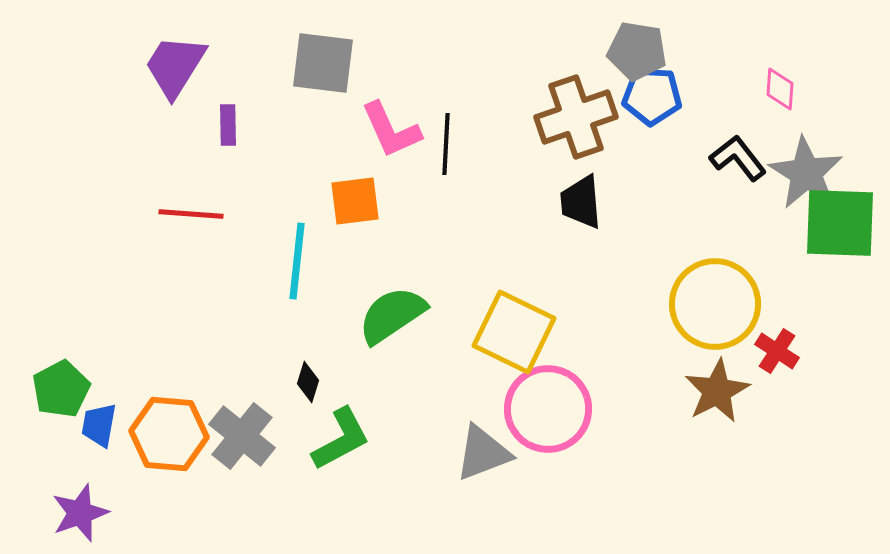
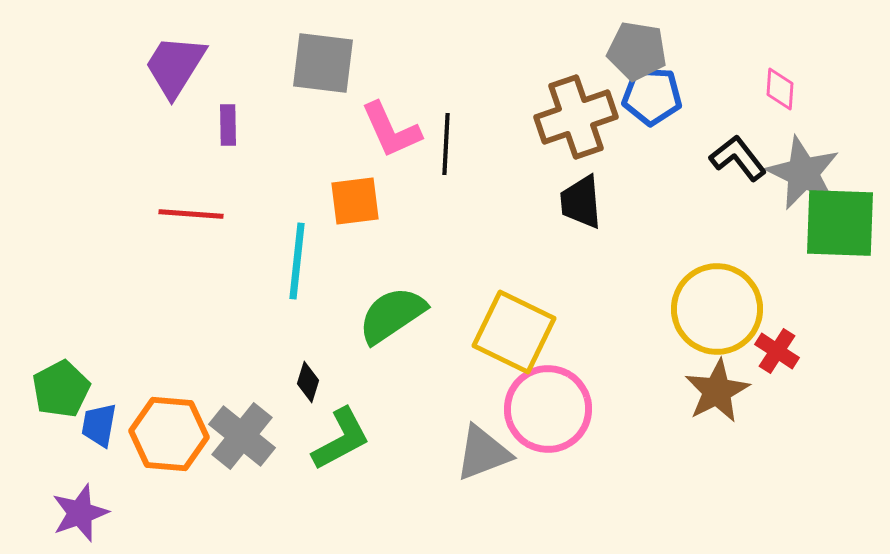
gray star: moved 3 px left; rotated 6 degrees counterclockwise
yellow circle: moved 2 px right, 5 px down
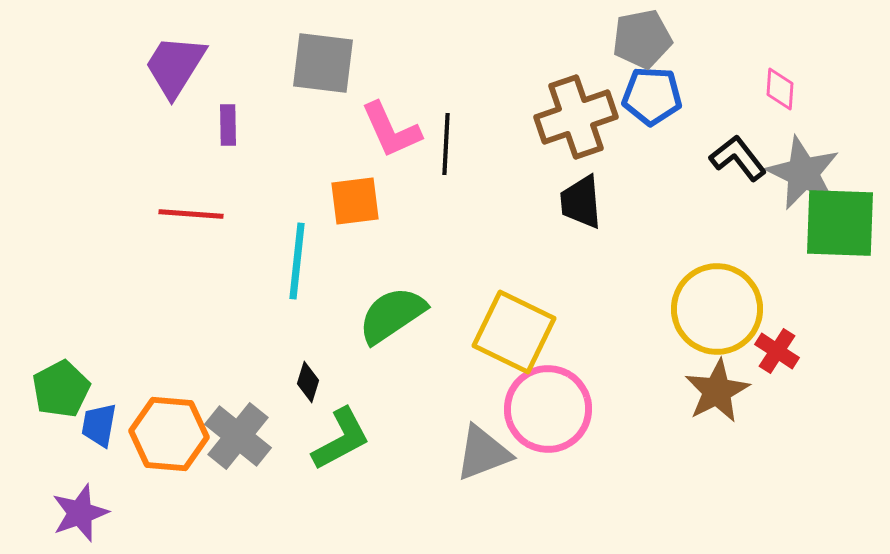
gray pentagon: moved 5 px right, 12 px up; rotated 20 degrees counterclockwise
gray cross: moved 4 px left
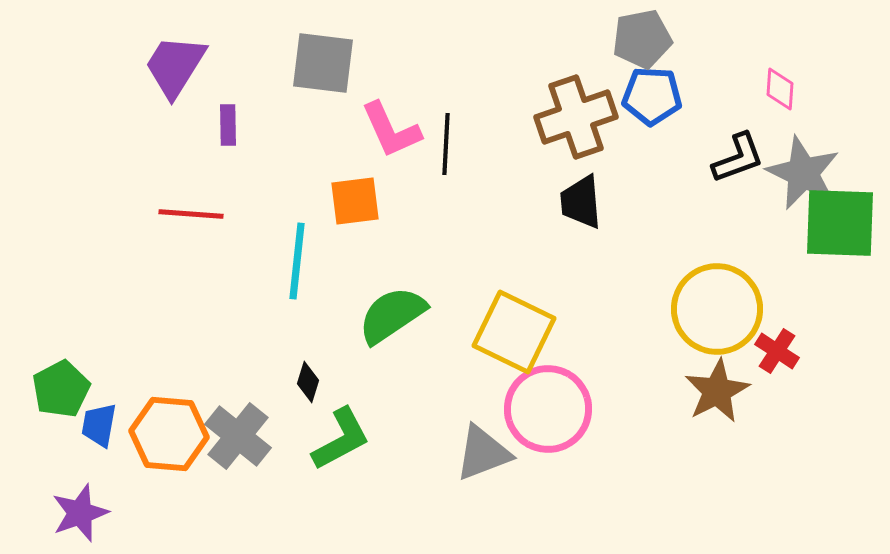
black L-shape: rotated 108 degrees clockwise
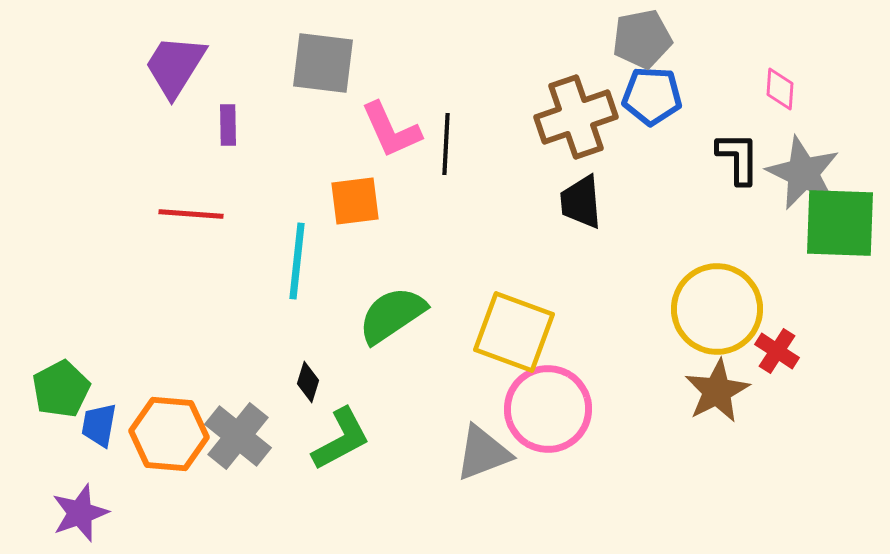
black L-shape: rotated 70 degrees counterclockwise
yellow square: rotated 6 degrees counterclockwise
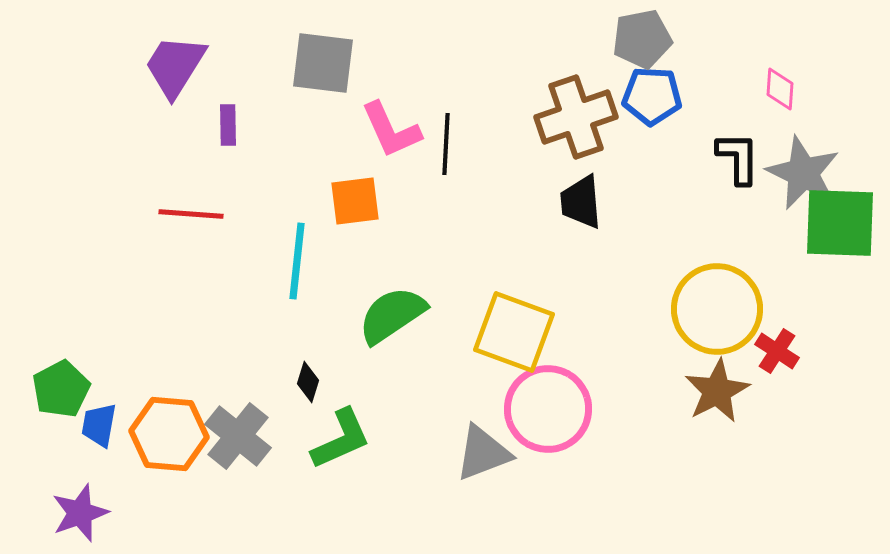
green L-shape: rotated 4 degrees clockwise
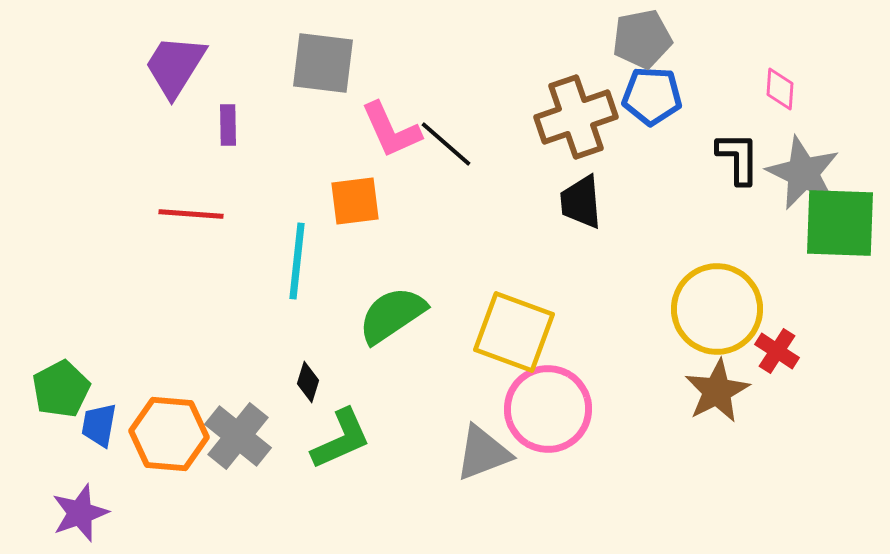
black line: rotated 52 degrees counterclockwise
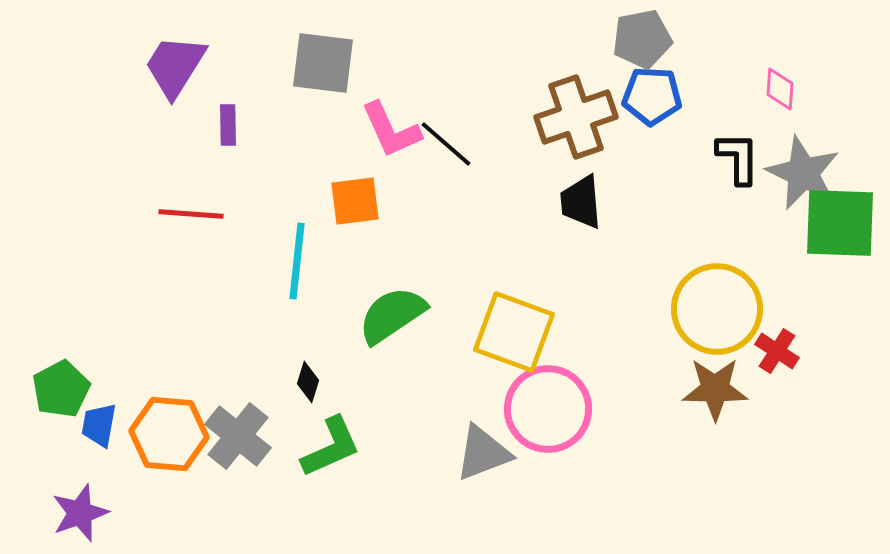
brown star: moved 2 px left, 2 px up; rotated 28 degrees clockwise
green L-shape: moved 10 px left, 8 px down
